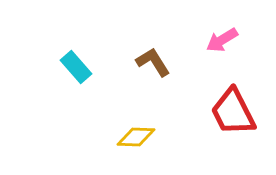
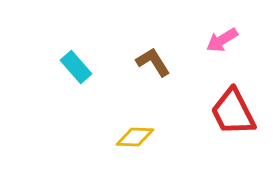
yellow diamond: moved 1 px left
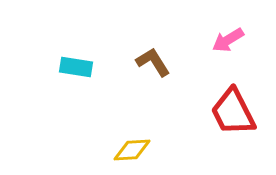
pink arrow: moved 6 px right
cyan rectangle: rotated 40 degrees counterclockwise
yellow diamond: moved 3 px left, 13 px down; rotated 6 degrees counterclockwise
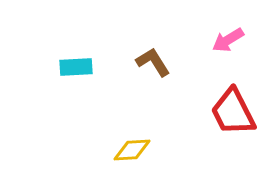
cyan rectangle: rotated 12 degrees counterclockwise
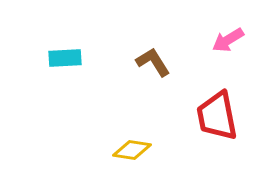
cyan rectangle: moved 11 px left, 9 px up
red trapezoid: moved 16 px left, 4 px down; rotated 16 degrees clockwise
yellow diamond: rotated 12 degrees clockwise
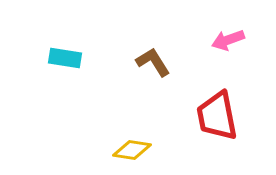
pink arrow: rotated 12 degrees clockwise
cyan rectangle: rotated 12 degrees clockwise
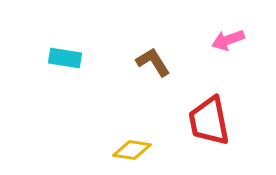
red trapezoid: moved 8 px left, 5 px down
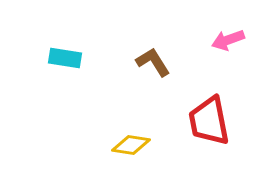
yellow diamond: moved 1 px left, 5 px up
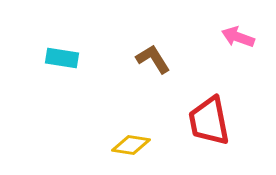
pink arrow: moved 10 px right, 3 px up; rotated 40 degrees clockwise
cyan rectangle: moved 3 px left
brown L-shape: moved 3 px up
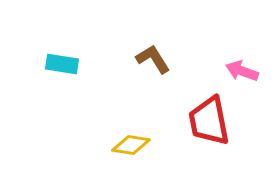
pink arrow: moved 4 px right, 34 px down
cyan rectangle: moved 6 px down
